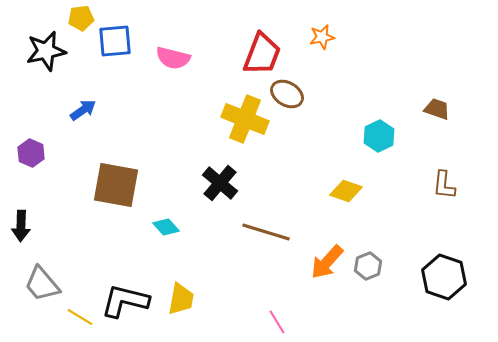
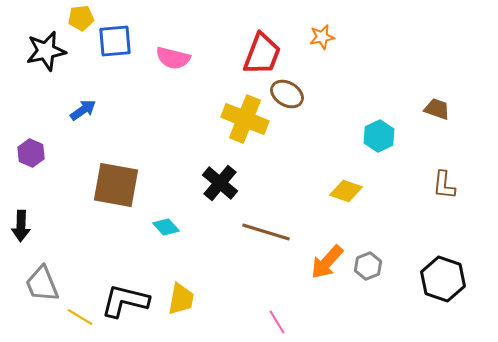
black hexagon: moved 1 px left, 2 px down
gray trapezoid: rotated 18 degrees clockwise
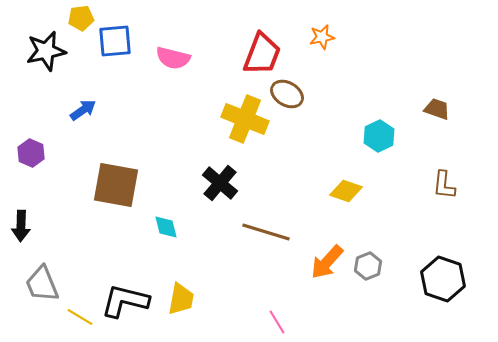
cyan diamond: rotated 28 degrees clockwise
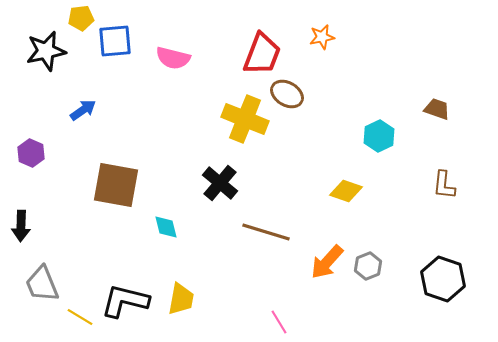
pink line: moved 2 px right
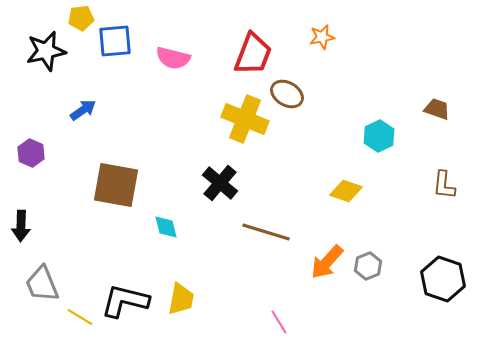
red trapezoid: moved 9 px left
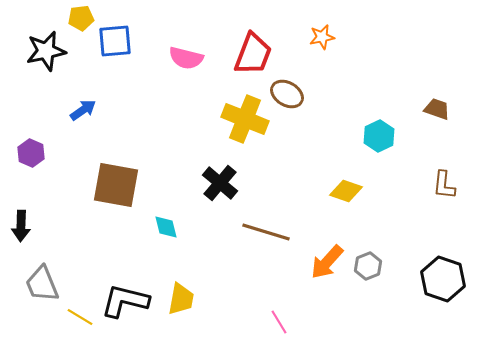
pink semicircle: moved 13 px right
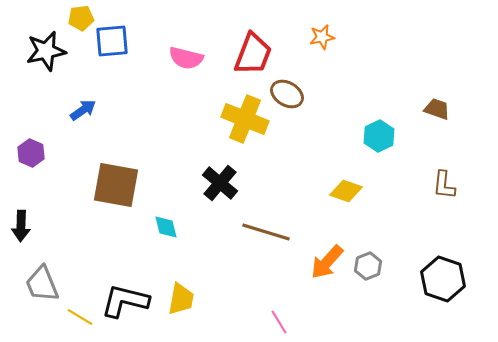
blue square: moved 3 px left
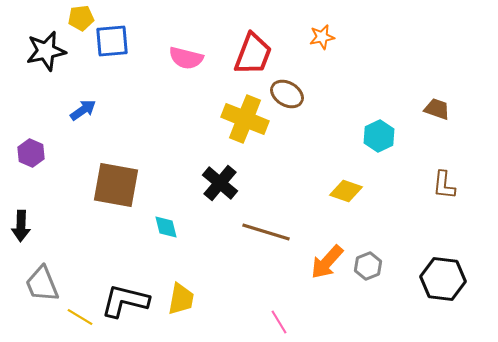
black hexagon: rotated 12 degrees counterclockwise
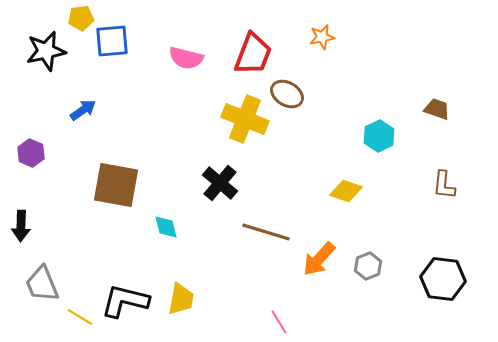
orange arrow: moved 8 px left, 3 px up
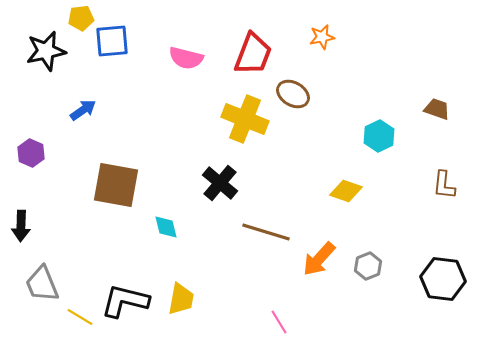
brown ellipse: moved 6 px right
